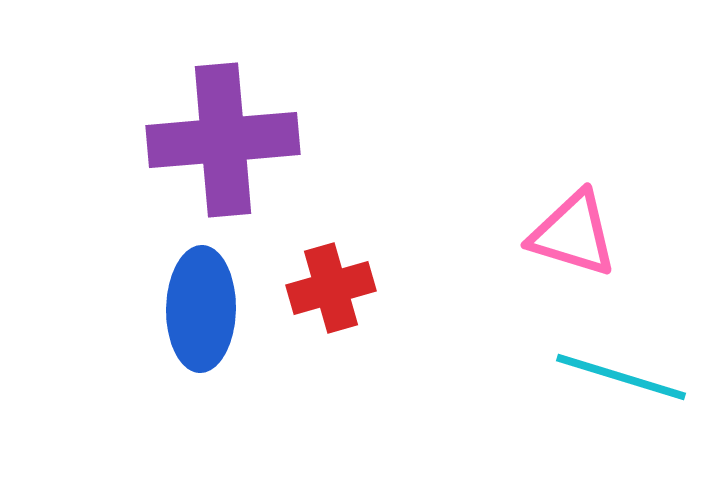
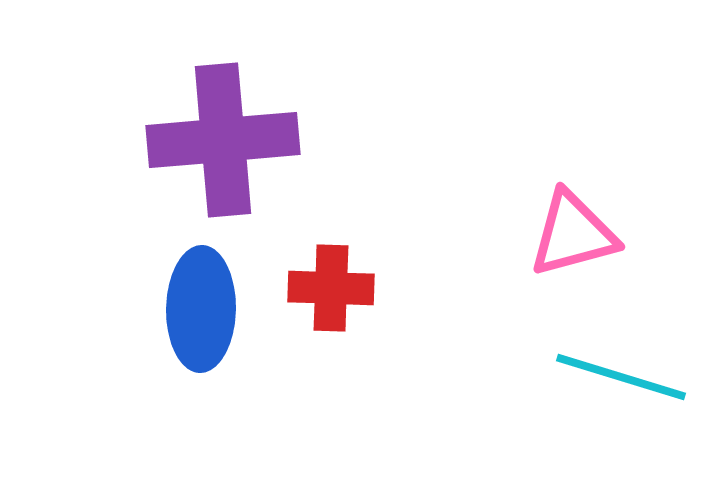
pink triangle: rotated 32 degrees counterclockwise
red cross: rotated 18 degrees clockwise
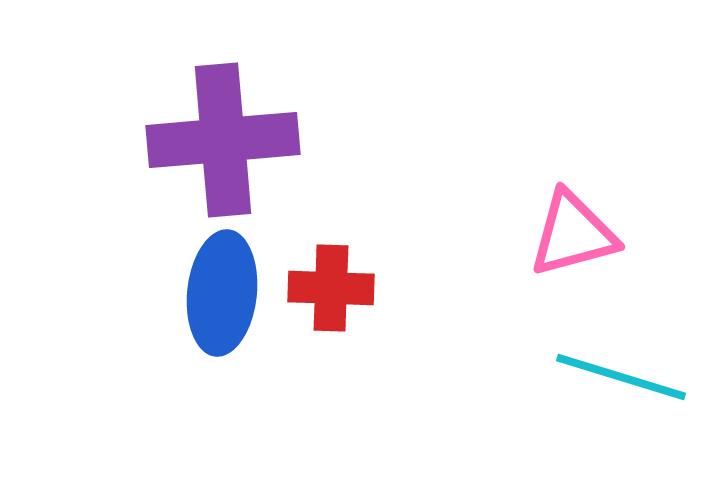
blue ellipse: moved 21 px right, 16 px up; rotated 5 degrees clockwise
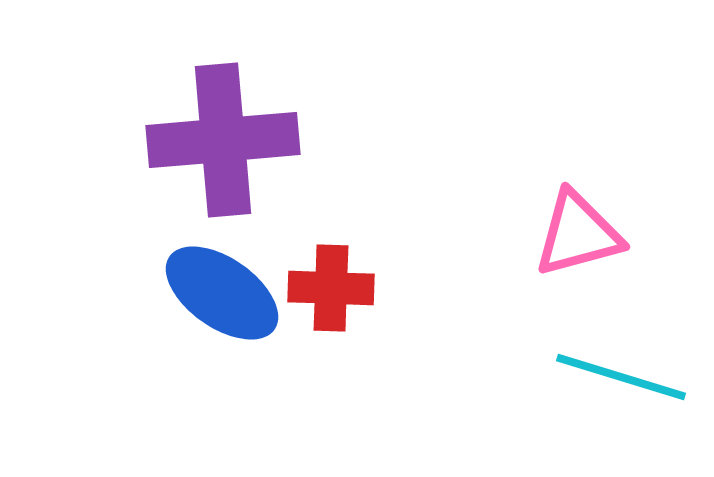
pink triangle: moved 5 px right
blue ellipse: rotated 61 degrees counterclockwise
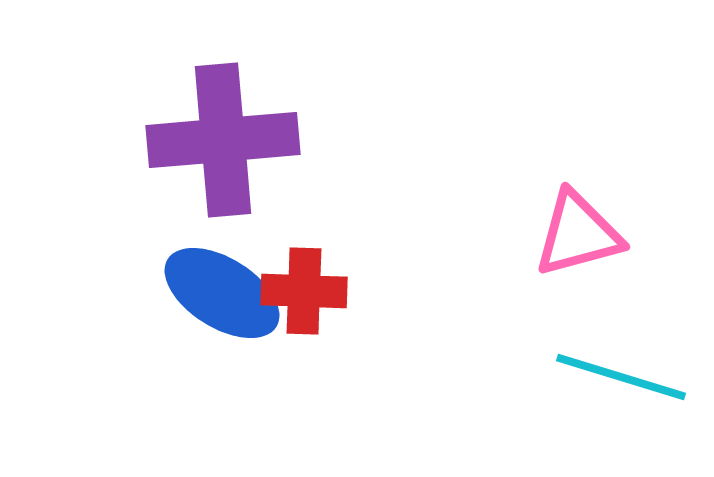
red cross: moved 27 px left, 3 px down
blue ellipse: rotated 3 degrees counterclockwise
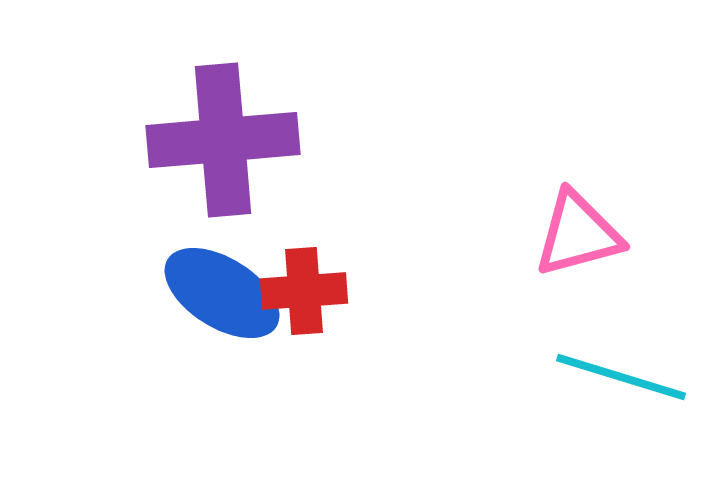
red cross: rotated 6 degrees counterclockwise
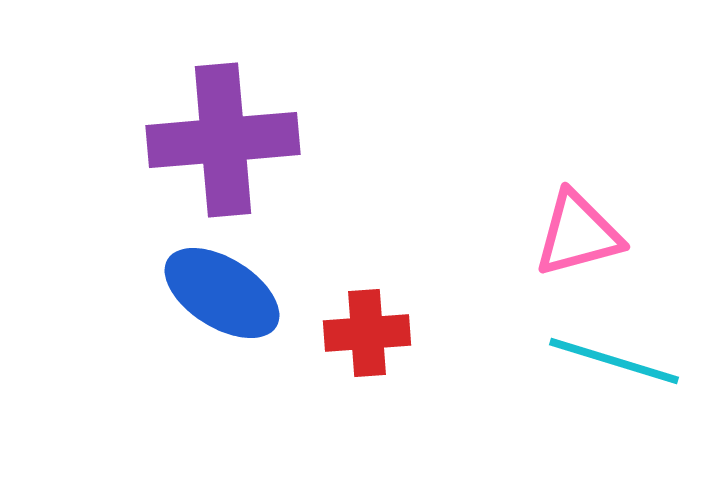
red cross: moved 63 px right, 42 px down
cyan line: moved 7 px left, 16 px up
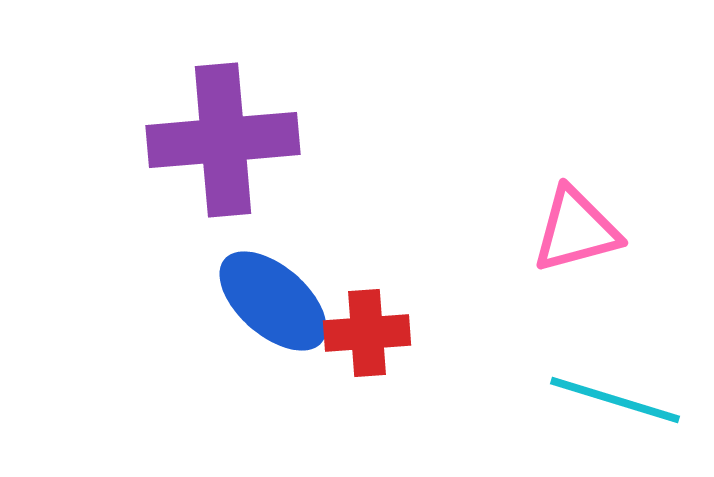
pink triangle: moved 2 px left, 4 px up
blue ellipse: moved 51 px right, 8 px down; rotated 9 degrees clockwise
cyan line: moved 1 px right, 39 px down
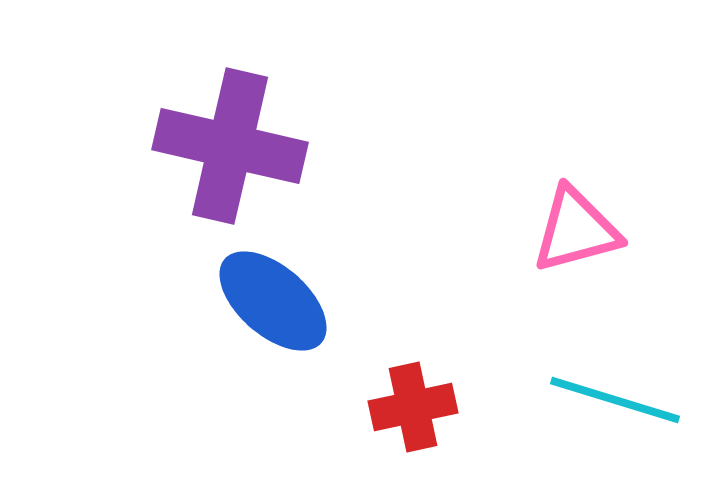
purple cross: moved 7 px right, 6 px down; rotated 18 degrees clockwise
red cross: moved 46 px right, 74 px down; rotated 8 degrees counterclockwise
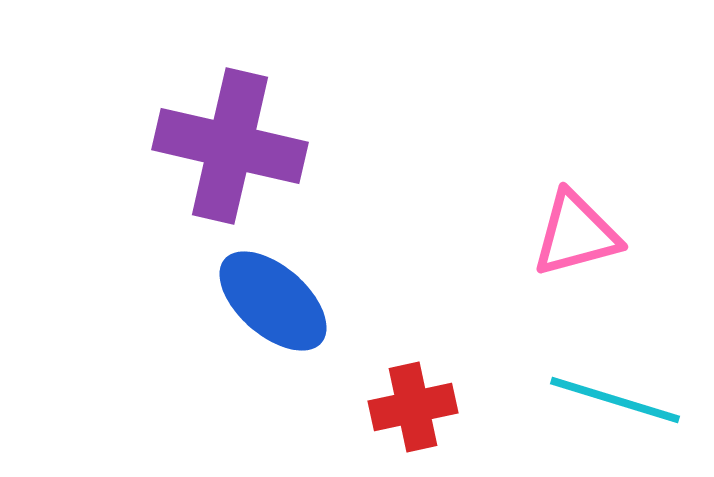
pink triangle: moved 4 px down
